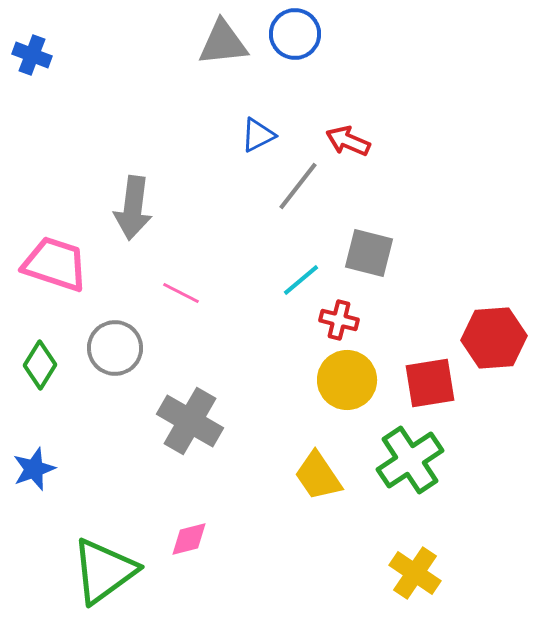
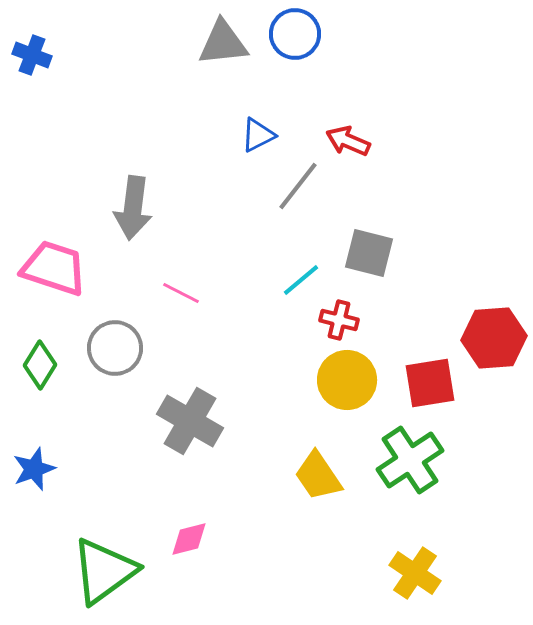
pink trapezoid: moved 1 px left, 4 px down
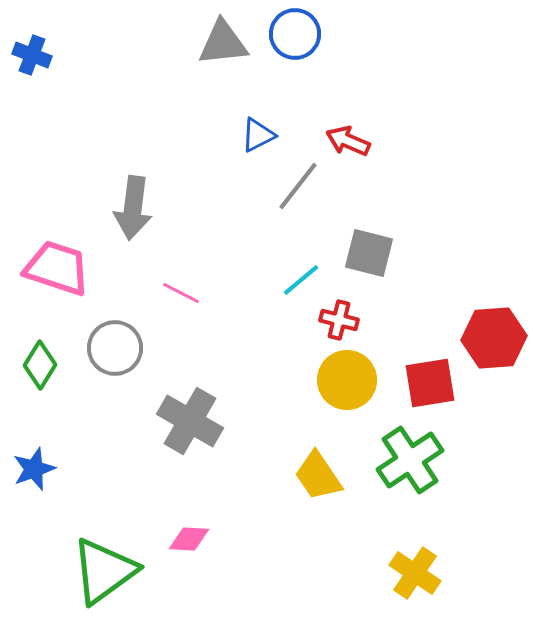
pink trapezoid: moved 3 px right
pink diamond: rotated 18 degrees clockwise
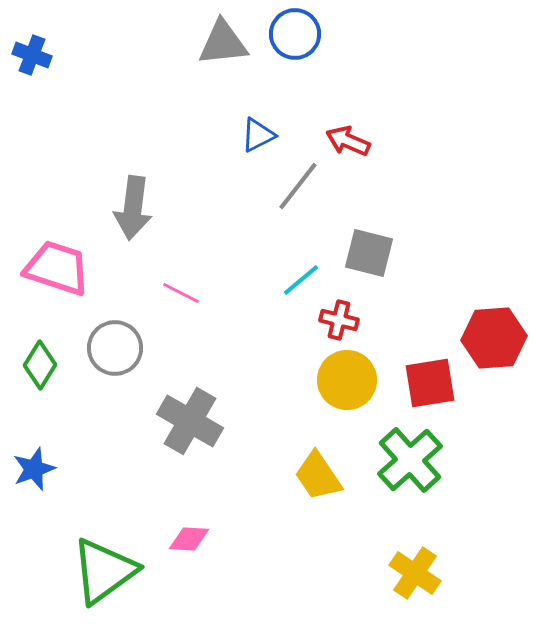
green cross: rotated 8 degrees counterclockwise
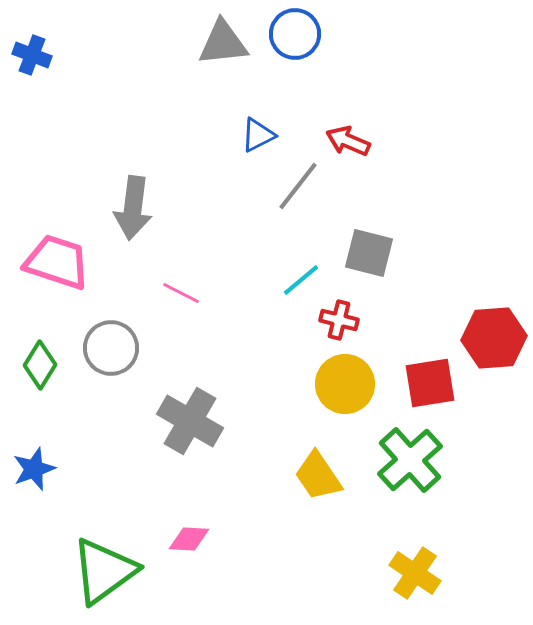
pink trapezoid: moved 6 px up
gray circle: moved 4 px left
yellow circle: moved 2 px left, 4 px down
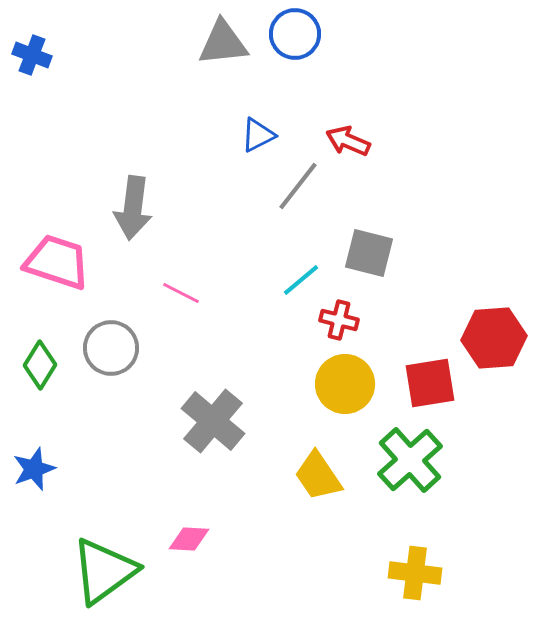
gray cross: moved 23 px right; rotated 10 degrees clockwise
yellow cross: rotated 27 degrees counterclockwise
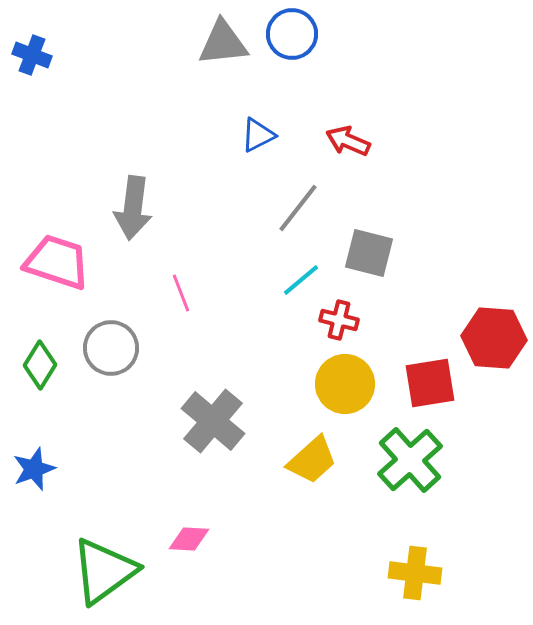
blue circle: moved 3 px left
gray line: moved 22 px down
pink line: rotated 42 degrees clockwise
red hexagon: rotated 8 degrees clockwise
yellow trapezoid: moved 6 px left, 16 px up; rotated 98 degrees counterclockwise
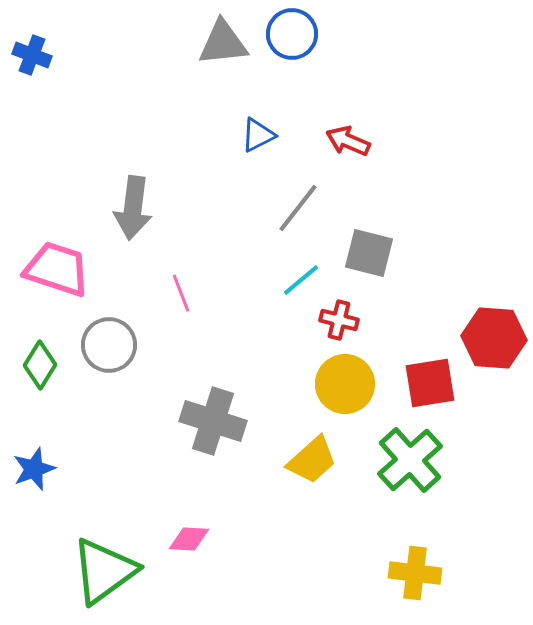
pink trapezoid: moved 7 px down
gray circle: moved 2 px left, 3 px up
gray cross: rotated 22 degrees counterclockwise
